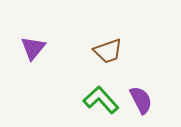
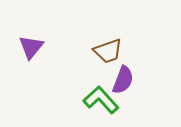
purple triangle: moved 2 px left, 1 px up
purple semicircle: moved 18 px left, 20 px up; rotated 48 degrees clockwise
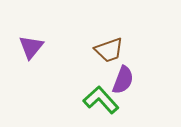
brown trapezoid: moved 1 px right, 1 px up
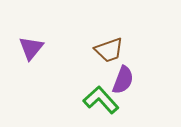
purple triangle: moved 1 px down
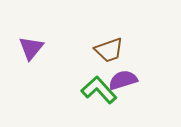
purple semicircle: rotated 128 degrees counterclockwise
green L-shape: moved 2 px left, 10 px up
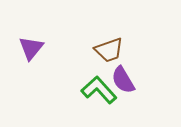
purple semicircle: rotated 104 degrees counterclockwise
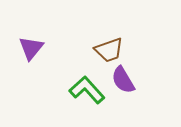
green L-shape: moved 12 px left
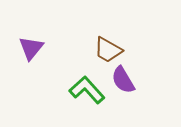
brown trapezoid: moved 1 px left; rotated 48 degrees clockwise
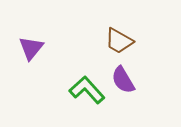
brown trapezoid: moved 11 px right, 9 px up
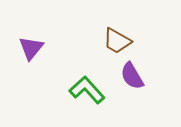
brown trapezoid: moved 2 px left
purple semicircle: moved 9 px right, 4 px up
